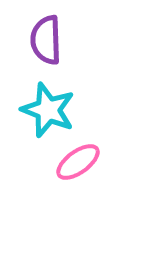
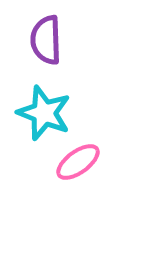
cyan star: moved 4 px left, 3 px down
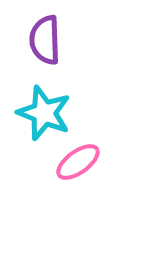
purple semicircle: moved 1 px left
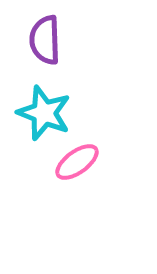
pink ellipse: moved 1 px left
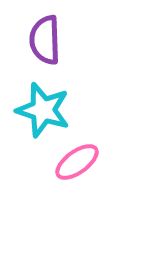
cyan star: moved 1 px left, 3 px up; rotated 4 degrees counterclockwise
